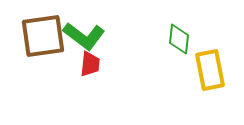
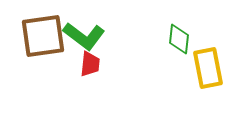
yellow rectangle: moved 2 px left, 2 px up
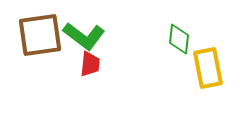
brown square: moved 3 px left, 1 px up
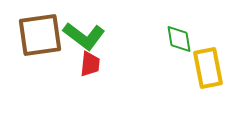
green diamond: rotated 16 degrees counterclockwise
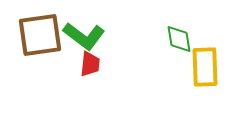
yellow rectangle: moved 3 px left, 1 px up; rotated 9 degrees clockwise
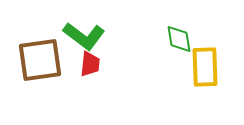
brown square: moved 25 px down
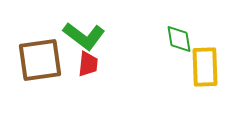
red trapezoid: moved 2 px left
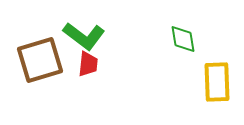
green diamond: moved 4 px right
brown square: rotated 9 degrees counterclockwise
yellow rectangle: moved 12 px right, 15 px down
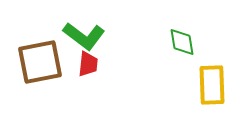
green diamond: moved 1 px left, 3 px down
brown square: moved 2 px down; rotated 6 degrees clockwise
yellow rectangle: moved 5 px left, 3 px down
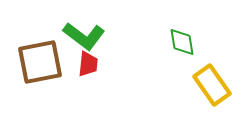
yellow rectangle: rotated 33 degrees counterclockwise
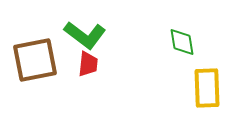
green L-shape: moved 1 px right, 1 px up
brown square: moved 5 px left, 2 px up
yellow rectangle: moved 5 px left, 3 px down; rotated 33 degrees clockwise
